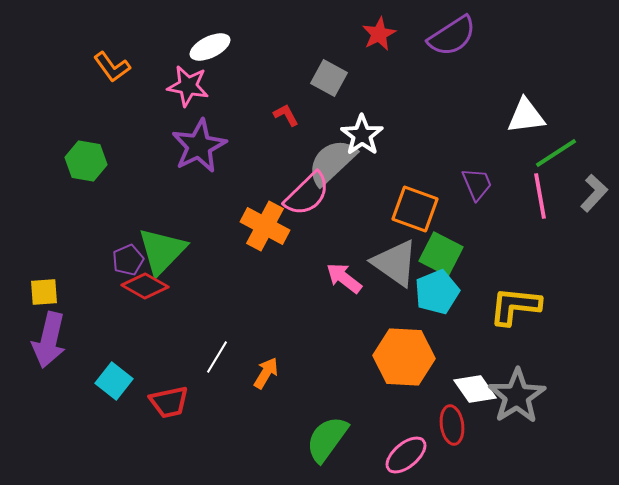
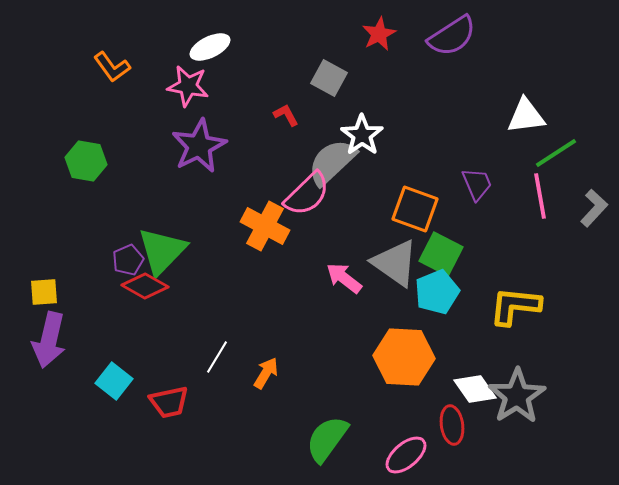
gray L-shape: moved 15 px down
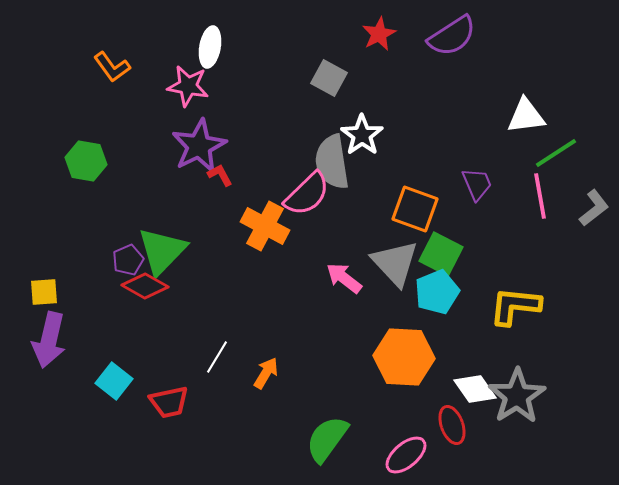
white ellipse: rotated 54 degrees counterclockwise
red L-shape: moved 66 px left, 60 px down
gray semicircle: rotated 56 degrees counterclockwise
gray L-shape: rotated 9 degrees clockwise
gray triangle: rotated 12 degrees clockwise
red ellipse: rotated 12 degrees counterclockwise
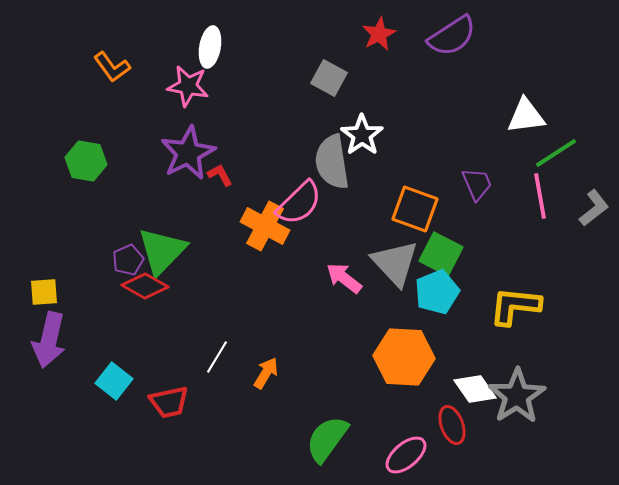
purple star: moved 11 px left, 7 px down
pink semicircle: moved 8 px left, 9 px down
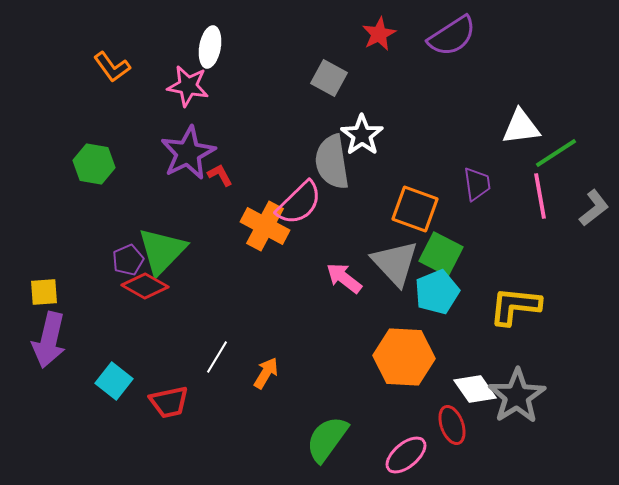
white triangle: moved 5 px left, 11 px down
green hexagon: moved 8 px right, 3 px down
purple trapezoid: rotated 15 degrees clockwise
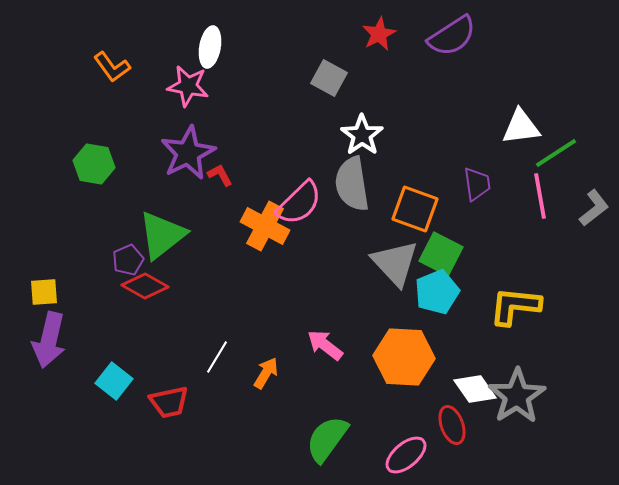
gray semicircle: moved 20 px right, 22 px down
green triangle: moved 16 px up; rotated 8 degrees clockwise
pink arrow: moved 19 px left, 67 px down
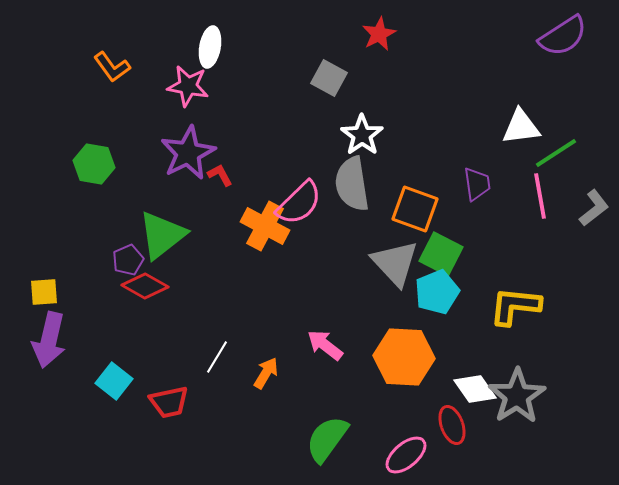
purple semicircle: moved 111 px right
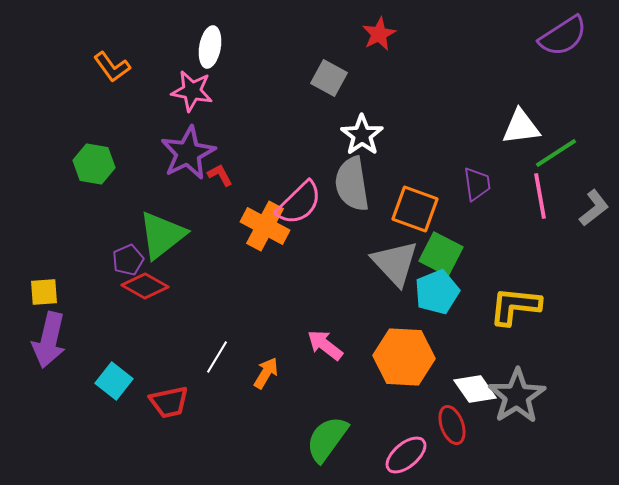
pink star: moved 4 px right, 5 px down
